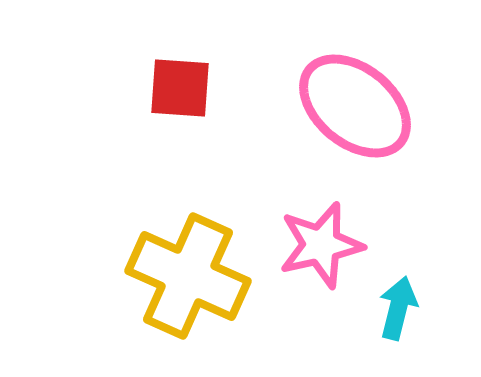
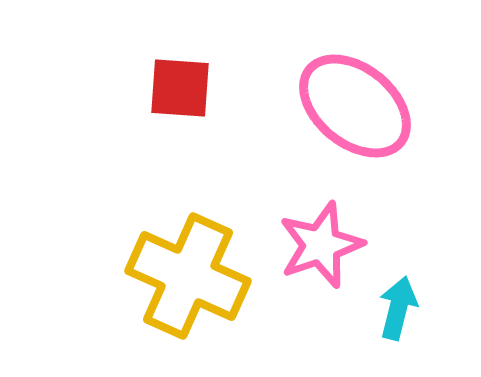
pink star: rotated 6 degrees counterclockwise
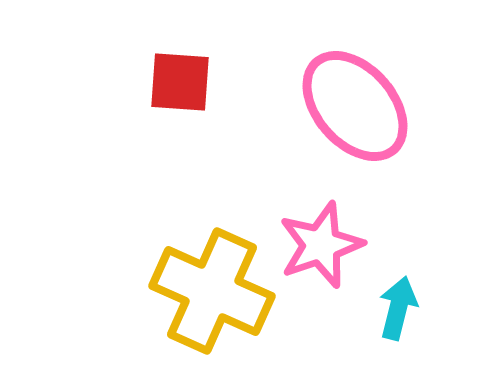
red square: moved 6 px up
pink ellipse: rotated 10 degrees clockwise
yellow cross: moved 24 px right, 15 px down
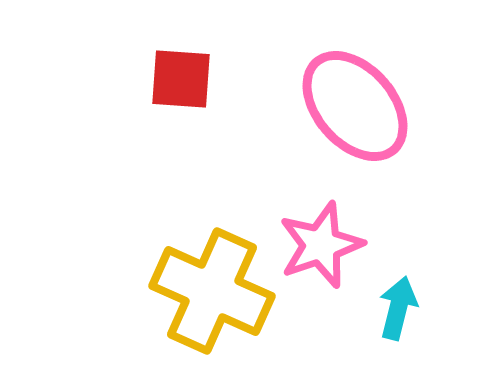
red square: moved 1 px right, 3 px up
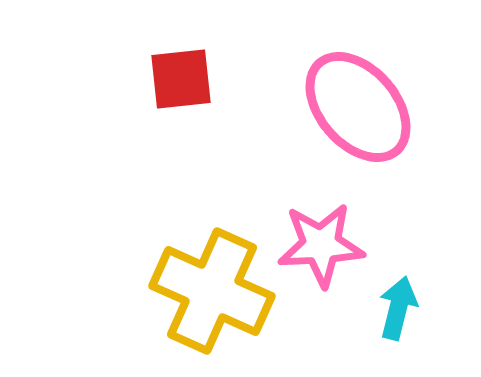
red square: rotated 10 degrees counterclockwise
pink ellipse: moved 3 px right, 1 px down
pink star: rotated 16 degrees clockwise
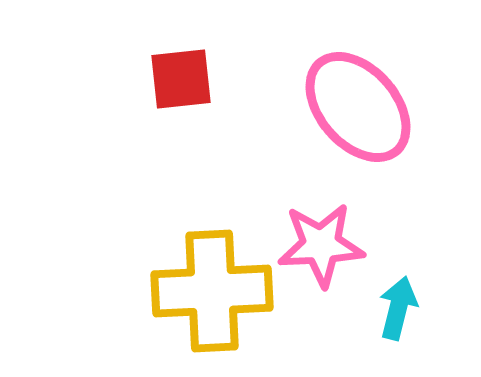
yellow cross: rotated 27 degrees counterclockwise
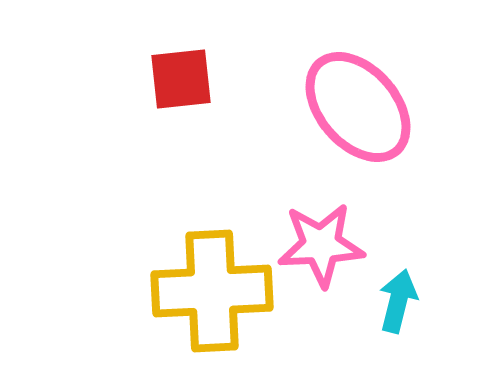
cyan arrow: moved 7 px up
